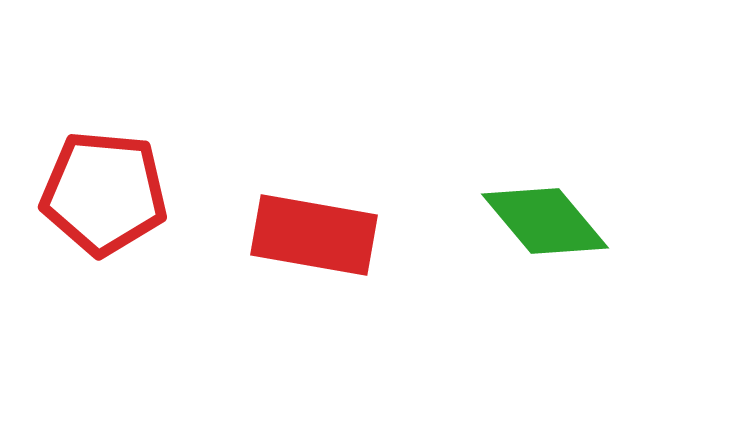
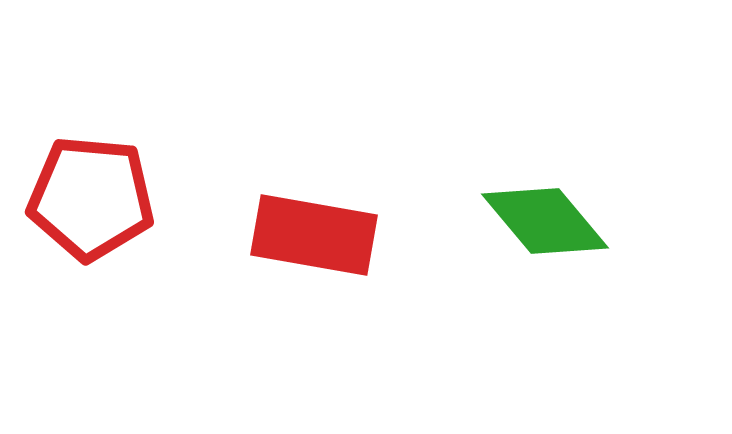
red pentagon: moved 13 px left, 5 px down
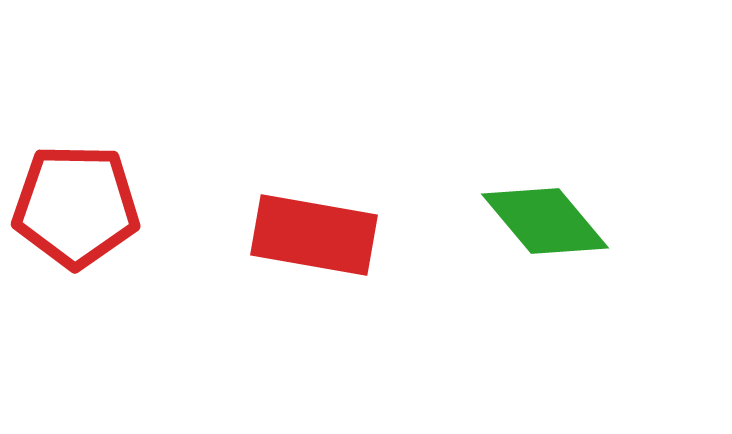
red pentagon: moved 15 px left, 8 px down; rotated 4 degrees counterclockwise
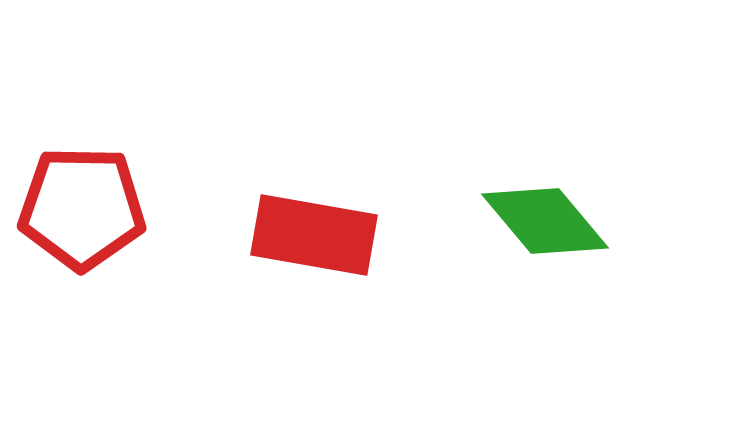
red pentagon: moved 6 px right, 2 px down
